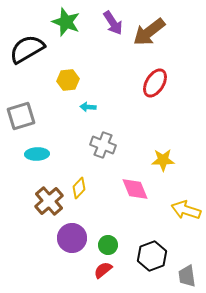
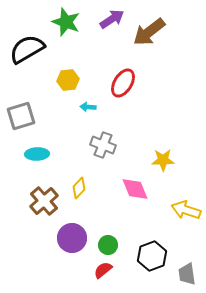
purple arrow: moved 1 px left, 4 px up; rotated 90 degrees counterclockwise
red ellipse: moved 32 px left
brown cross: moved 5 px left
gray trapezoid: moved 2 px up
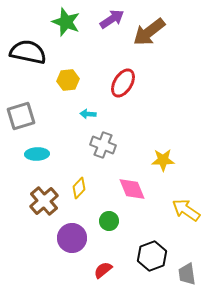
black semicircle: moved 1 px right, 3 px down; rotated 42 degrees clockwise
cyan arrow: moved 7 px down
pink diamond: moved 3 px left
yellow arrow: rotated 16 degrees clockwise
green circle: moved 1 px right, 24 px up
